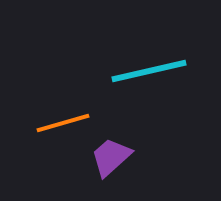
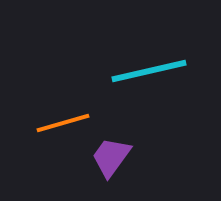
purple trapezoid: rotated 12 degrees counterclockwise
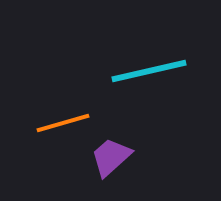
purple trapezoid: rotated 12 degrees clockwise
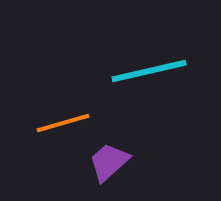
purple trapezoid: moved 2 px left, 5 px down
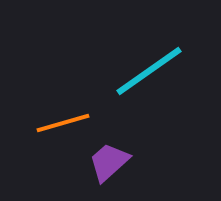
cyan line: rotated 22 degrees counterclockwise
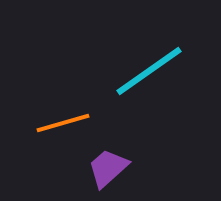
purple trapezoid: moved 1 px left, 6 px down
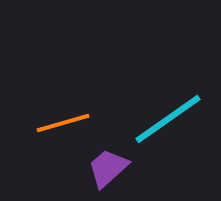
cyan line: moved 19 px right, 48 px down
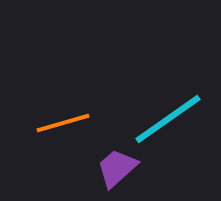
purple trapezoid: moved 9 px right
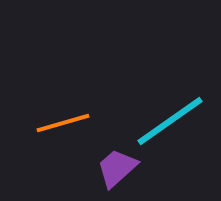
cyan line: moved 2 px right, 2 px down
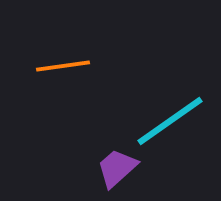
orange line: moved 57 px up; rotated 8 degrees clockwise
